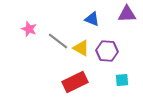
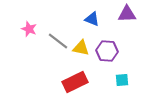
yellow triangle: rotated 18 degrees counterclockwise
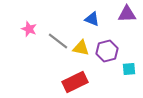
purple hexagon: rotated 20 degrees counterclockwise
cyan square: moved 7 px right, 11 px up
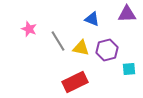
gray line: rotated 20 degrees clockwise
purple hexagon: moved 1 px up
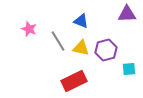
blue triangle: moved 11 px left, 2 px down
purple hexagon: moved 1 px left
red rectangle: moved 1 px left, 1 px up
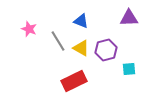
purple triangle: moved 2 px right, 4 px down
yellow triangle: rotated 18 degrees clockwise
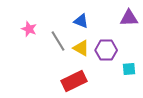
purple hexagon: rotated 15 degrees clockwise
